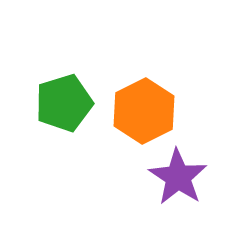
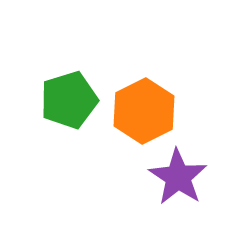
green pentagon: moved 5 px right, 3 px up
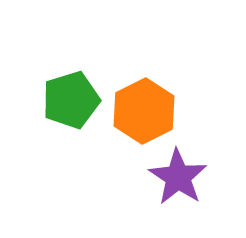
green pentagon: moved 2 px right
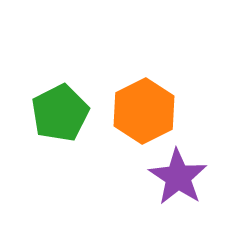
green pentagon: moved 11 px left, 13 px down; rotated 10 degrees counterclockwise
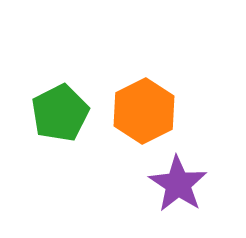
purple star: moved 7 px down
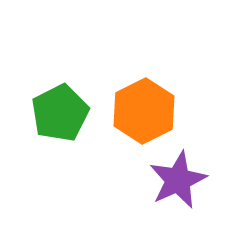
purple star: moved 4 px up; rotated 14 degrees clockwise
